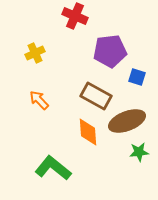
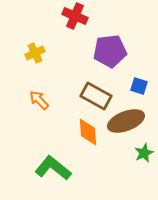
blue square: moved 2 px right, 9 px down
brown ellipse: moved 1 px left
green star: moved 5 px right, 1 px down; rotated 18 degrees counterclockwise
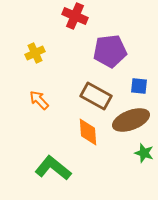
blue square: rotated 12 degrees counterclockwise
brown ellipse: moved 5 px right, 1 px up
green star: rotated 30 degrees counterclockwise
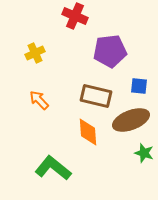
brown rectangle: rotated 16 degrees counterclockwise
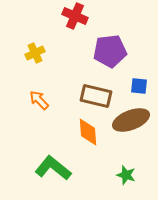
green star: moved 18 px left, 22 px down
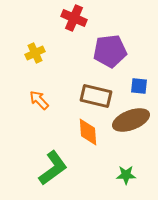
red cross: moved 1 px left, 2 px down
green L-shape: rotated 105 degrees clockwise
green star: rotated 18 degrees counterclockwise
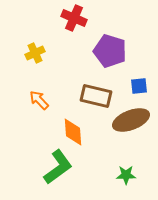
purple pentagon: rotated 24 degrees clockwise
blue square: rotated 12 degrees counterclockwise
orange diamond: moved 15 px left
green L-shape: moved 5 px right, 1 px up
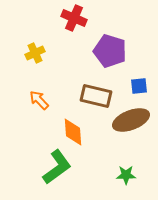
green L-shape: moved 1 px left
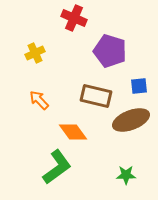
orange diamond: rotated 32 degrees counterclockwise
